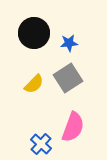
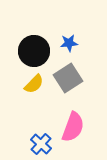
black circle: moved 18 px down
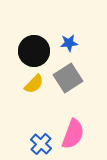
pink semicircle: moved 7 px down
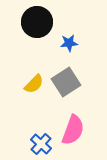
black circle: moved 3 px right, 29 px up
gray square: moved 2 px left, 4 px down
pink semicircle: moved 4 px up
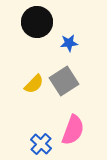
gray square: moved 2 px left, 1 px up
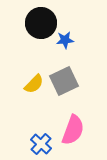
black circle: moved 4 px right, 1 px down
blue star: moved 4 px left, 3 px up
gray square: rotated 8 degrees clockwise
